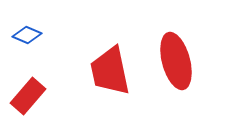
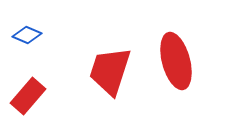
red trapezoid: rotated 30 degrees clockwise
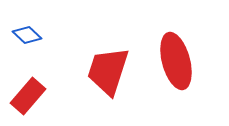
blue diamond: rotated 20 degrees clockwise
red trapezoid: moved 2 px left
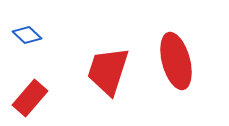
red rectangle: moved 2 px right, 2 px down
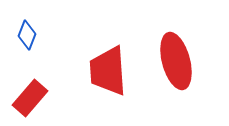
blue diamond: rotated 68 degrees clockwise
red trapezoid: rotated 22 degrees counterclockwise
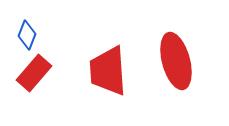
red rectangle: moved 4 px right, 25 px up
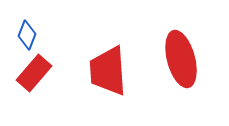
red ellipse: moved 5 px right, 2 px up
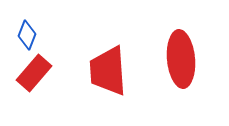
red ellipse: rotated 10 degrees clockwise
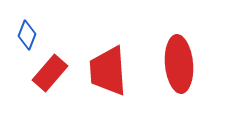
red ellipse: moved 2 px left, 5 px down
red rectangle: moved 16 px right
